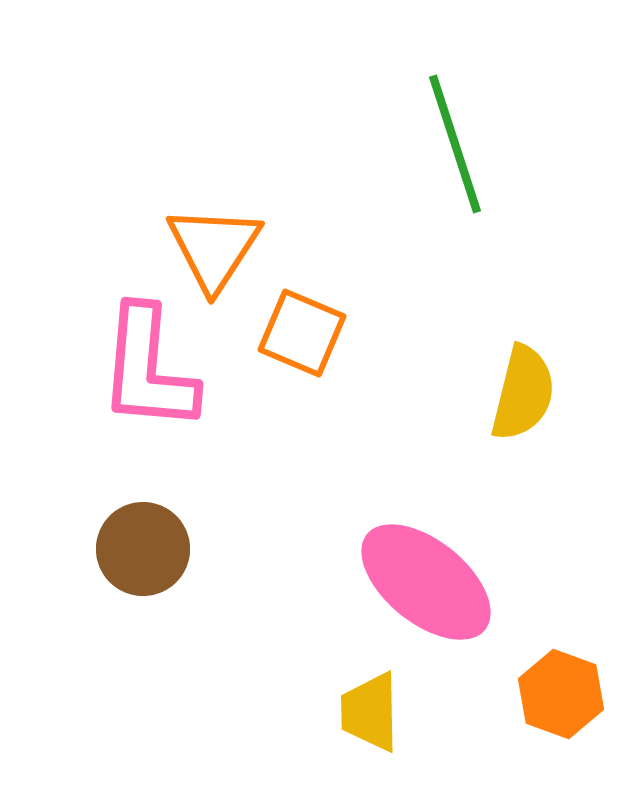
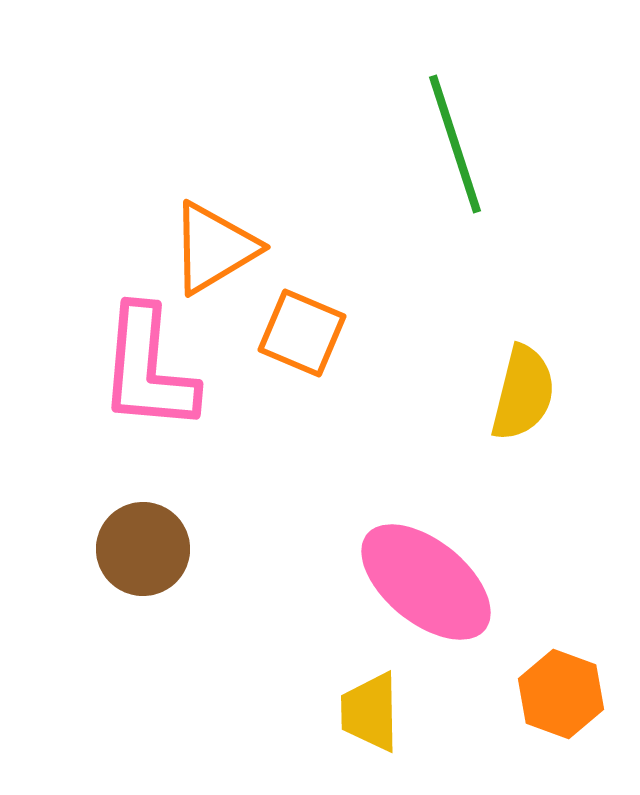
orange triangle: rotated 26 degrees clockwise
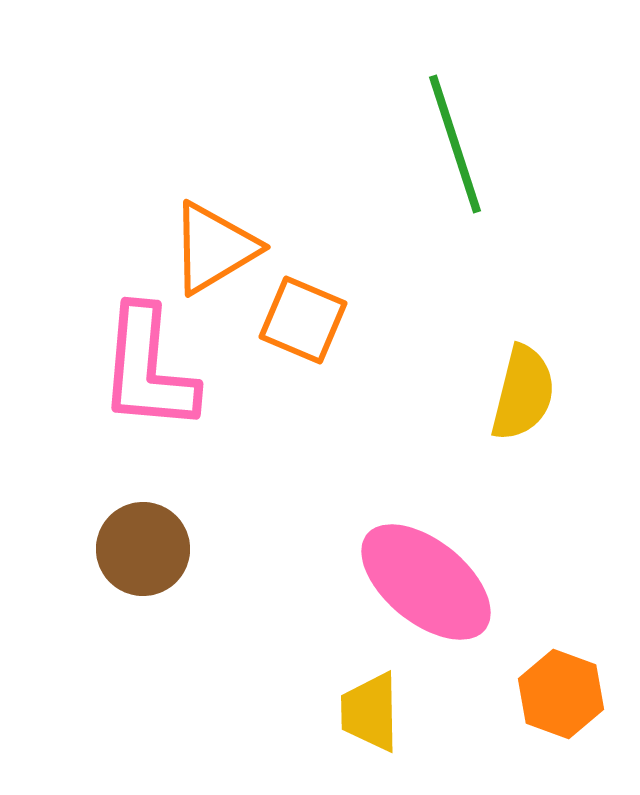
orange square: moved 1 px right, 13 px up
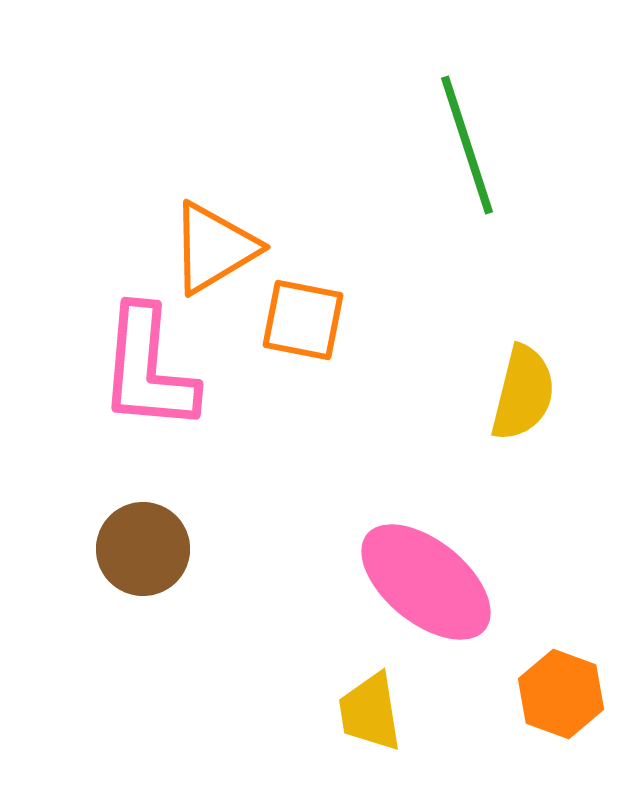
green line: moved 12 px right, 1 px down
orange square: rotated 12 degrees counterclockwise
yellow trapezoid: rotated 8 degrees counterclockwise
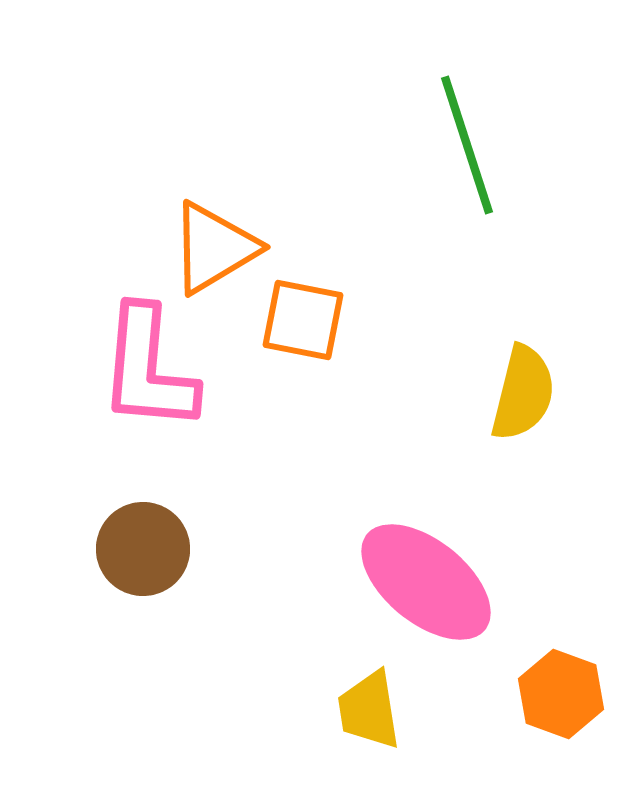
yellow trapezoid: moved 1 px left, 2 px up
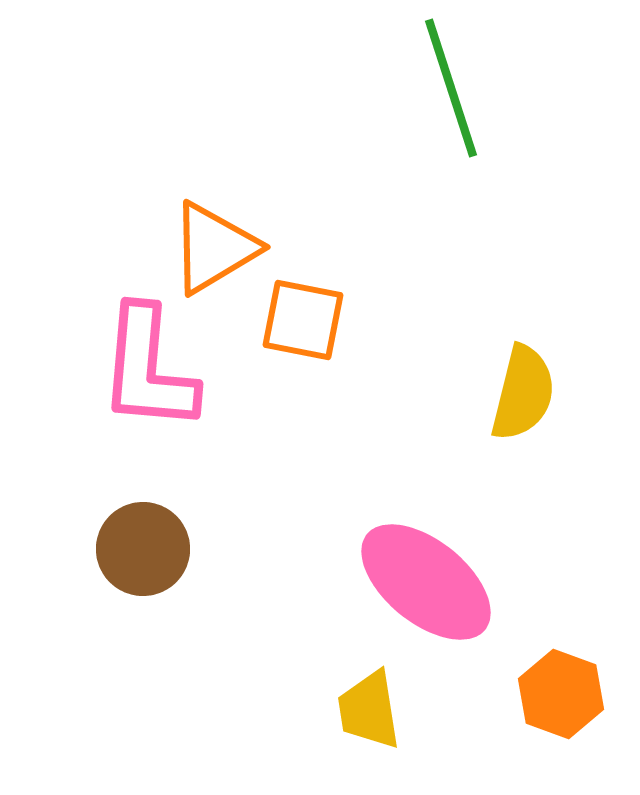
green line: moved 16 px left, 57 px up
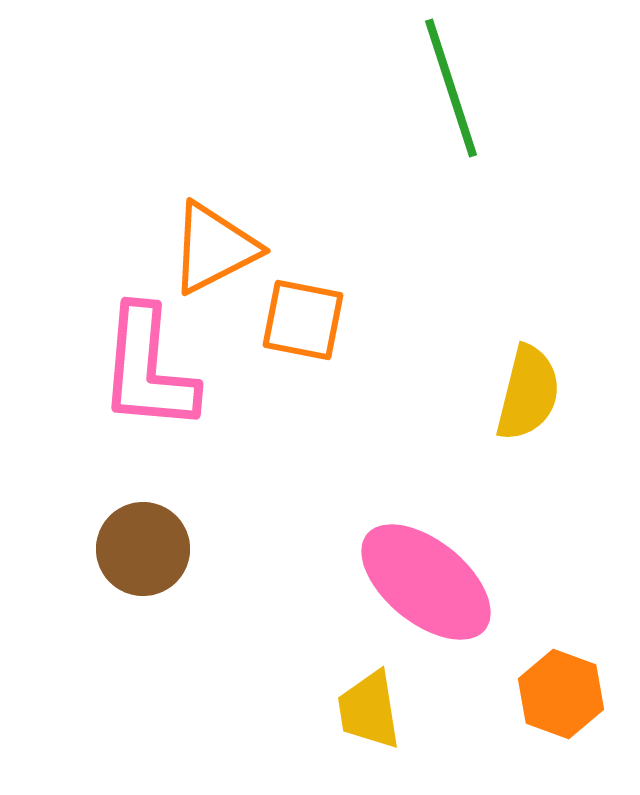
orange triangle: rotated 4 degrees clockwise
yellow semicircle: moved 5 px right
